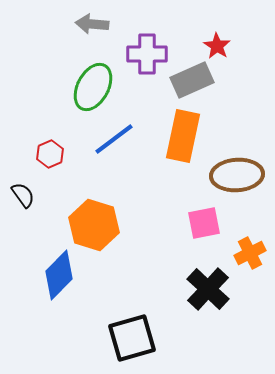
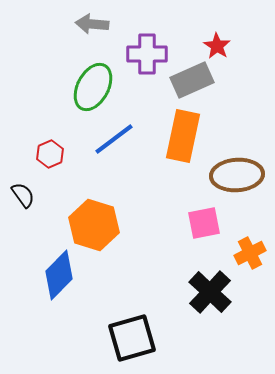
black cross: moved 2 px right, 3 px down
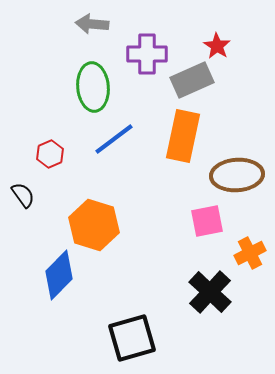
green ellipse: rotated 33 degrees counterclockwise
pink square: moved 3 px right, 2 px up
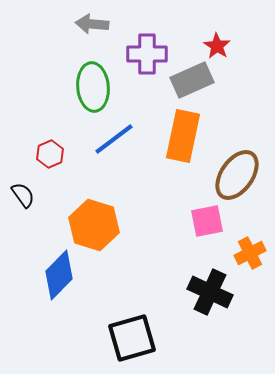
brown ellipse: rotated 51 degrees counterclockwise
black cross: rotated 18 degrees counterclockwise
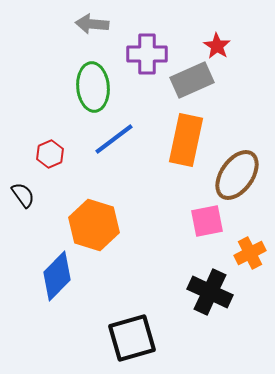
orange rectangle: moved 3 px right, 4 px down
blue diamond: moved 2 px left, 1 px down
